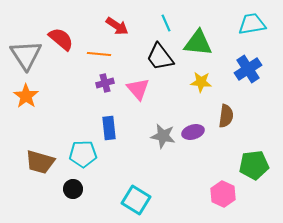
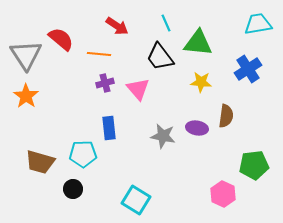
cyan trapezoid: moved 6 px right
purple ellipse: moved 4 px right, 4 px up; rotated 25 degrees clockwise
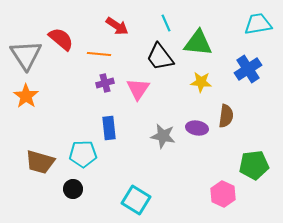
pink triangle: rotated 15 degrees clockwise
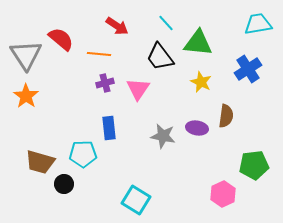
cyan line: rotated 18 degrees counterclockwise
yellow star: rotated 20 degrees clockwise
black circle: moved 9 px left, 5 px up
pink hexagon: rotated 10 degrees clockwise
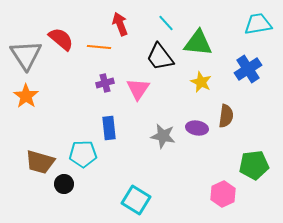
red arrow: moved 3 px right, 2 px up; rotated 145 degrees counterclockwise
orange line: moved 7 px up
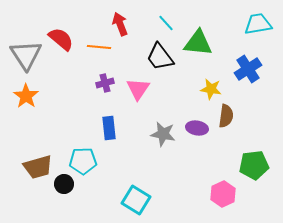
yellow star: moved 10 px right, 7 px down; rotated 15 degrees counterclockwise
gray star: moved 2 px up
cyan pentagon: moved 7 px down
brown trapezoid: moved 2 px left, 5 px down; rotated 32 degrees counterclockwise
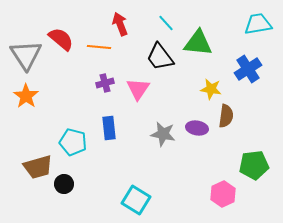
cyan pentagon: moved 10 px left, 19 px up; rotated 16 degrees clockwise
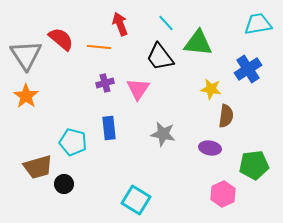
purple ellipse: moved 13 px right, 20 px down
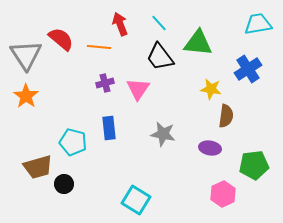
cyan line: moved 7 px left
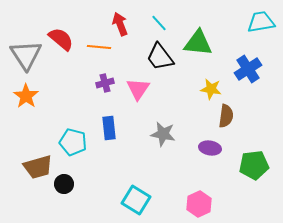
cyan trapezoid: moved 3 px right, 2 px up
pink hexagon: moved 24 px left, 10 px down
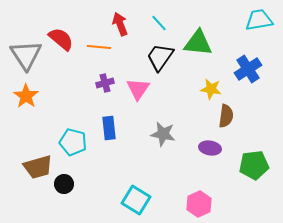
cyan trapezoid: moved 2 px left, 2 px up
black trapezoid: rotated 72 degrees clockwise
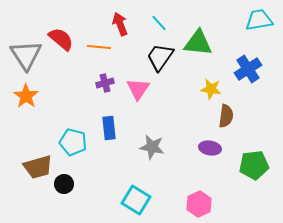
gray star: moved 11 px left, 13 px down
